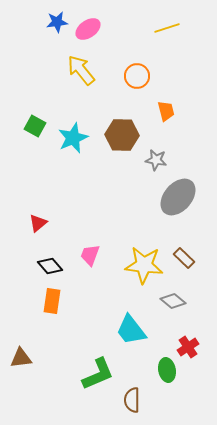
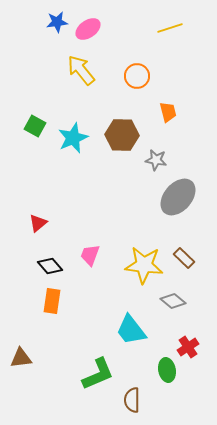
yellow line: moved 3 px right
orange trapezoid: moved 2 px right, 1 px down
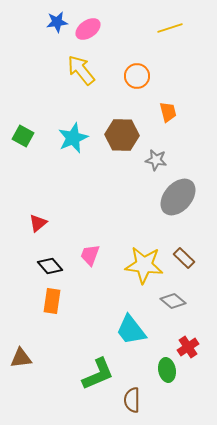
green square: moved 12 px left, 10 px down
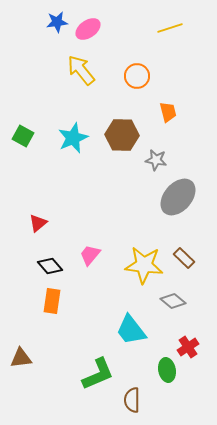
pink trapezoid: rotated 20 degrees clockwise
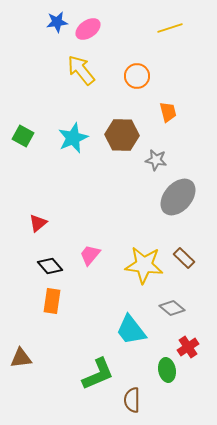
gray diamond: moved 1 px left, 7 px down
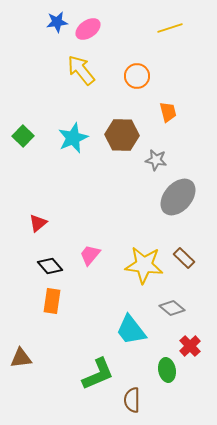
green square: rotated 15 degrees clockwise
red cross: moved 2 px right, 1 px up; rotated 10 degrees counterclockwise
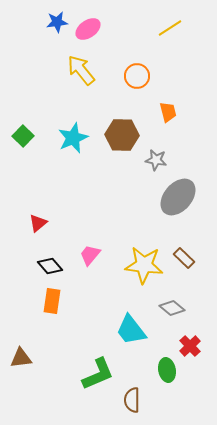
yellow line: rotated 15 degrees counterclockwise
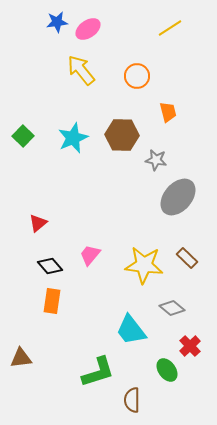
brown rectangle: moved 3 px right
green ellipse: rotated 25 degrees counterclockwise
green L-shape: moved 2 px up; rotated 6 degrees clockwise
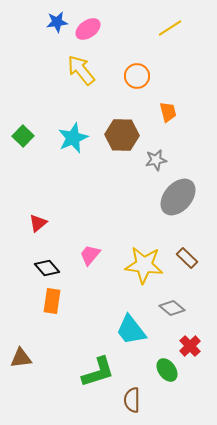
gray star: rotated 20 degrees counterclockwise
black diamond: moved 3 px left, 2 px down
